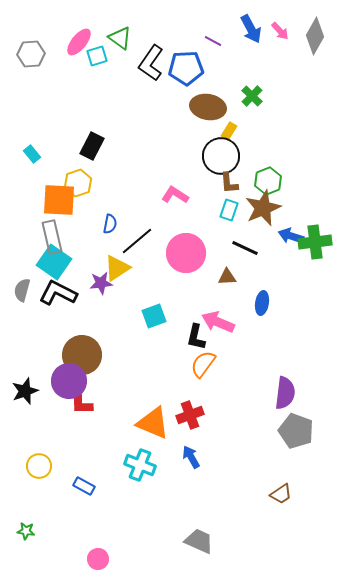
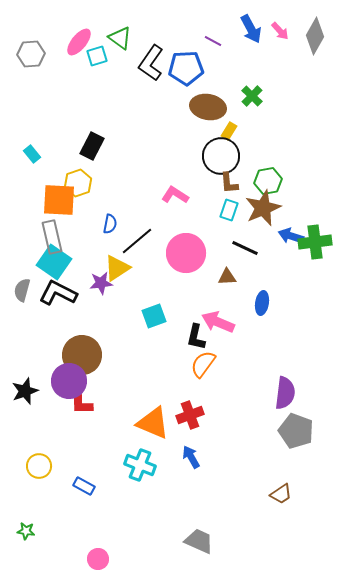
green hexagon at (268, 181): rotated 12 degrees clockwise
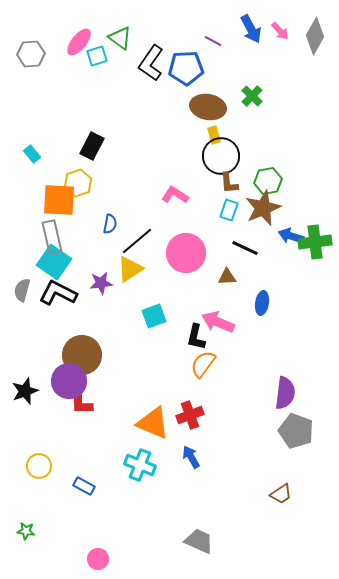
yellow rectangle at (229, 131): moved 15 px left, 4 px down; rotated 48 degrees counterclockwise
yellow triangle at (117, 268): moved 13 px right, 1 px down
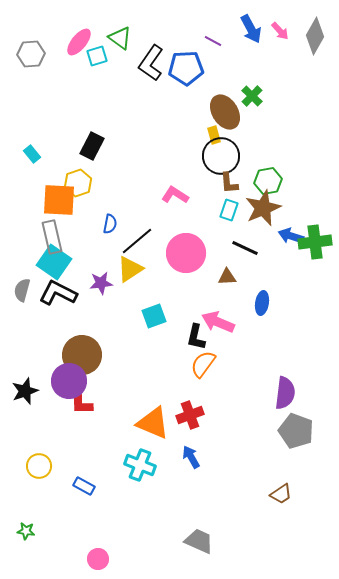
brown ellipse at (208, 107): moved 17 px right, 5 px down; rotated 48 degrees clockwise
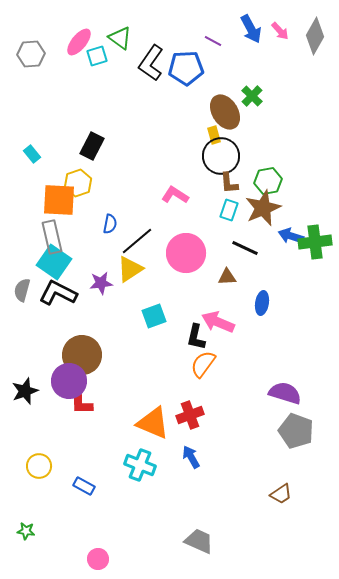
purple semicircle at (285, 393): rotated 80 degrees counterclockwise
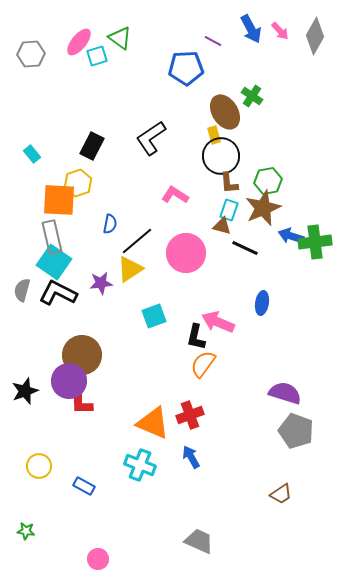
black L-shape at (151, 63): moved 75 px down; rotated 21 degrees clockwise
green cross at (252, 96): rotated 10 degrees counterclockwise
brown triangle at (227, 277): moved 5 px left, 51 px up; rotated 18 degrees clockwise
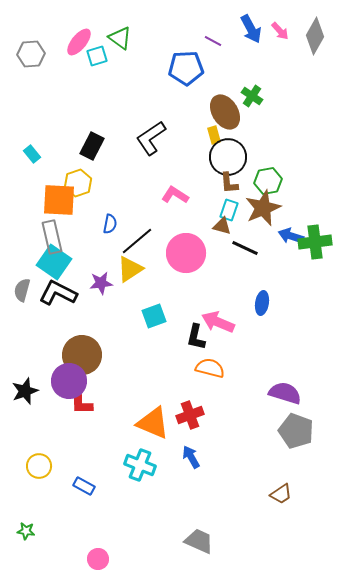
black circle at (221, 156): moved 7 px right, 1 px down
orange semicircle at (203, 364): moved 7 px right, 4 px down; rotated 68 degrees clockwise
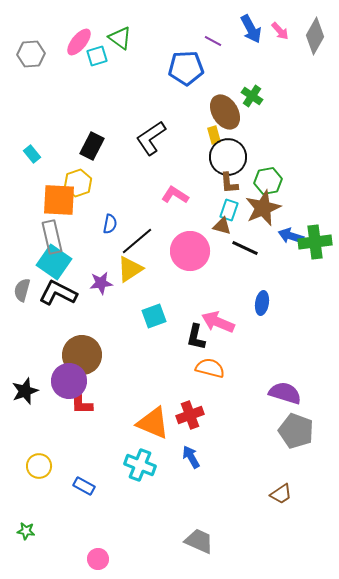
pink circle at (186, 253): moved 4 px right, 2 px up
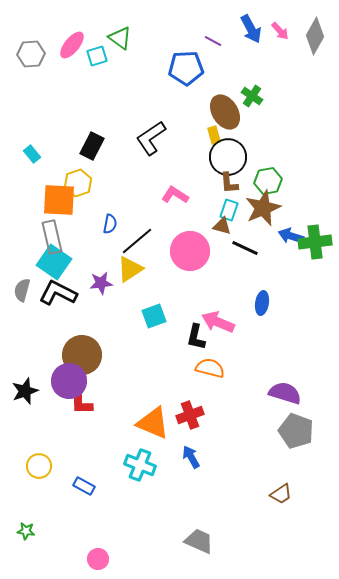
pink ellipse at (79, 42): moved 7 px left, 3 px down
